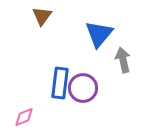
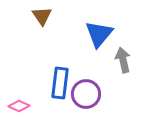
brown triangle: rotated 10 degrees counterclockwise
purple circle: moved 3 px right, 6 px down
pink diamond: moved 5 px left, 11 px up; rotated 45 degrees clockwise
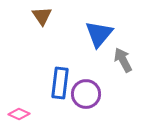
gray arrow: rotated 15 degrees counterclockwise
pink diamond: moved 8 px down
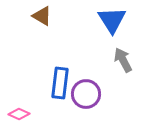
brown triangle: rotated 25 degrees counterclockwise
blue triangle: moved 13 px right, 14 px up; rotated 12 degrees counterclockwise
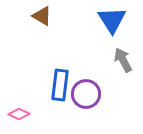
blue rectangle: moved 2 px down
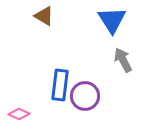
brown triangle: moved 2 px right
purple circle: moved 1 px left, 2 px down
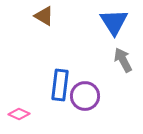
blue triangle: moved 2 px right, 2 px down
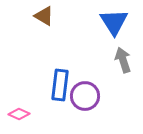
gray arrow: rotated 10 degrees clockwise
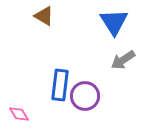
gray arrow: rotated 105 degrees counterclockwise
pink diamond: rotated 35 degrees clockwise
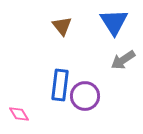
brown triangle: moved 18 px right, 10 px down; rotated 20 degrees clockwise
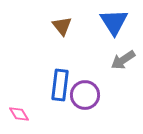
purple circle: moved 1 px up
